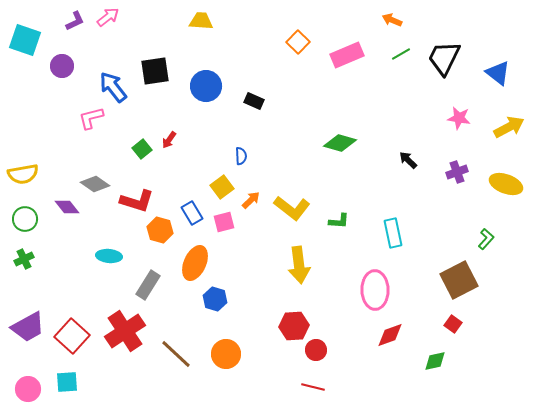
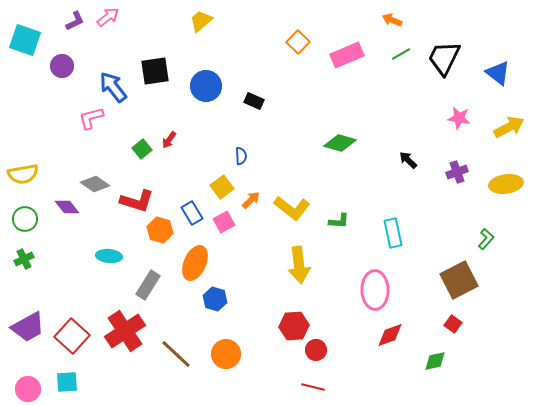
yellow trapezoid at (201, 21): rotated 45 degrees counterclockwise
yellow ellipse at (506, 184): rotated 28 degrees counterclockwise
pink square at (224, 222): rotated 15 degrees counterclockwise
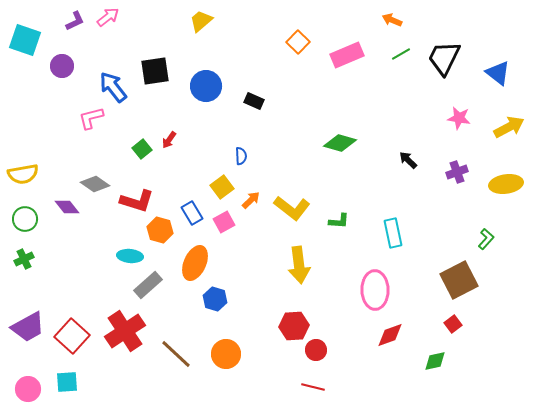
cyan ellipse at (109, 256): moved 21 px right
gray rectangle at (148, 285): rotated 16 degrees clockwise
red square at (453, 324): rotated 18 degrees clockwise
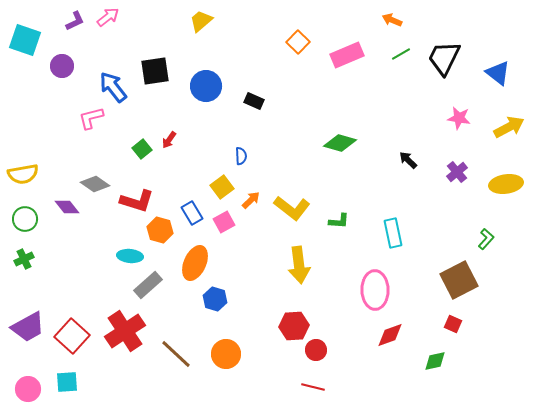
purple cross at (457, 172): rotated 20 degrees counterclockwise
red square at (453, 324): rotated 30 degrees counterclockwise
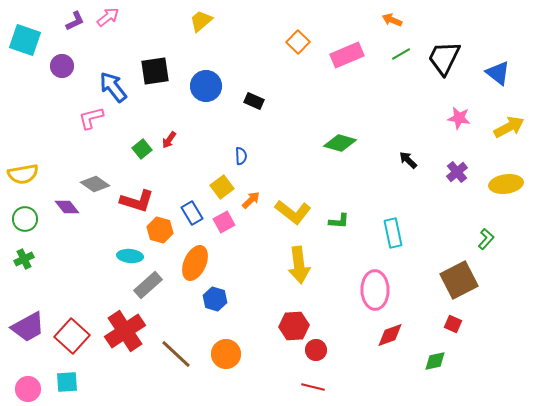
yellow L-shape at (292, 208): moved 1 px right, 4 px down
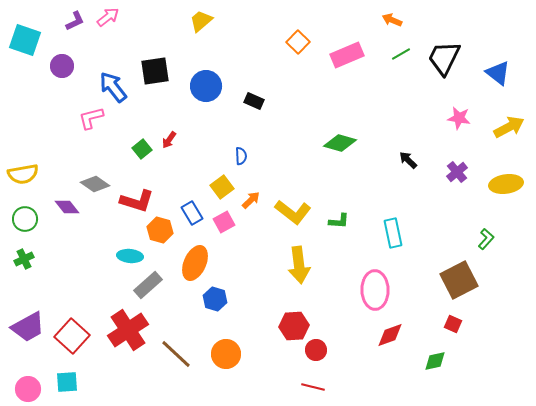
red cross at (125, 331): moved 3 px right, 1 px up
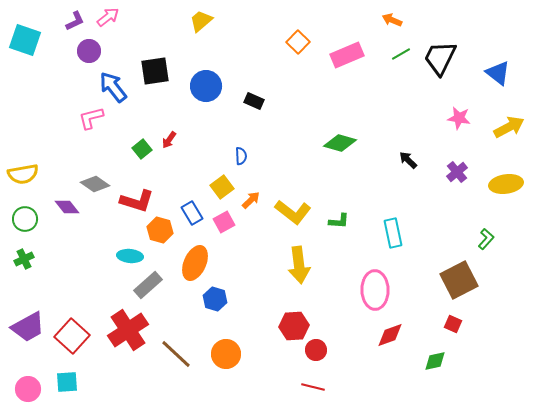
black trapezoid at (444, 58): moved 4 px left
purple circle at (62, 66): moved 27 px right, 15 px up
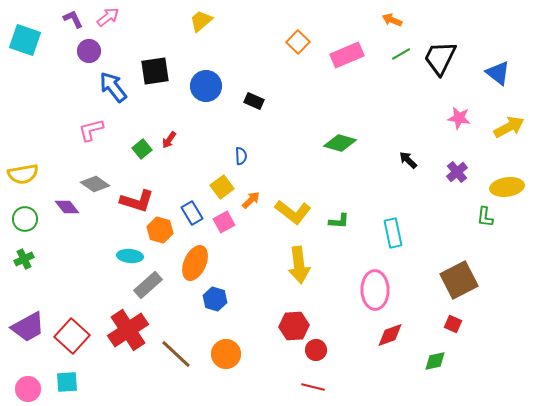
purple L-shape at (75, 21): moved 2 px left, 2 px up; rotated 90 degrees counterclockwise
pink L-shape at (91, 118): moved 12 px down
yellow ellipse at (506, 184): moved 1 px right, 3 px down
green L-shape at (486, 239): moved 1 px left, 22 px up; rotated 145 degrees clockwise
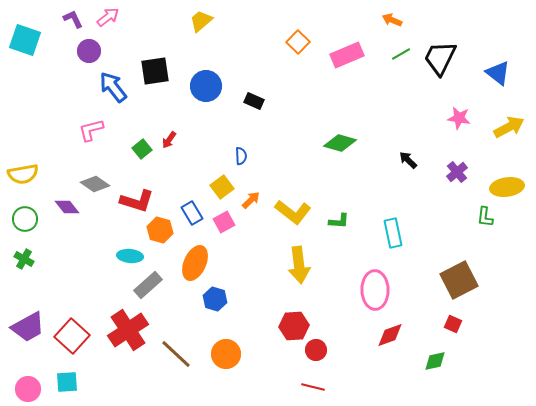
green cross at (24, 259): rotated 36 degrees counterclockwise
